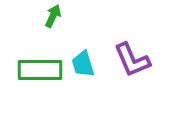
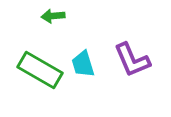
green arrow: rotated 120 degrees counterclockwise
green rectangle: rotated 30 degrees clockwise
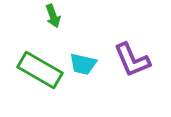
green arrow: rotated 105 degrees counterclockwise
cyan trapezoid: rotated 60 degrees counterclockwise
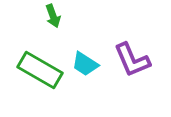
cyan trapezoid: moved 2 px right; rotated 20 degrees clockwise
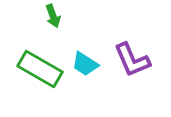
green rectangle: moved 1 px up
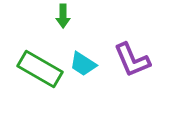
green arrow: moved 10 px right; rotated 20 degrees clockwise
cyan trapezoid: moved 2 px left
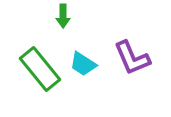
purple L-shape: moved 2 px up
green rectangle: rotated 21 degrees clockwise
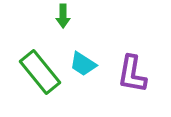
purple L-shape: moved 16 px down; rotated 33 degrees clockwise
green rectangle: moved 3 px down
